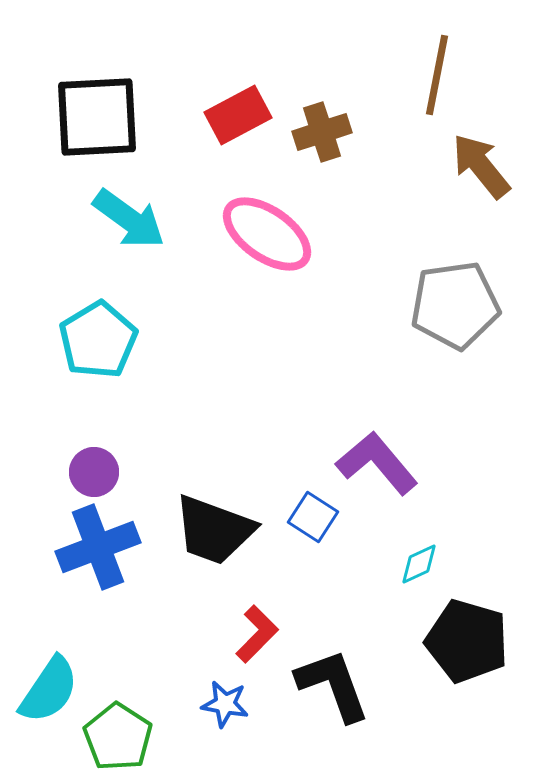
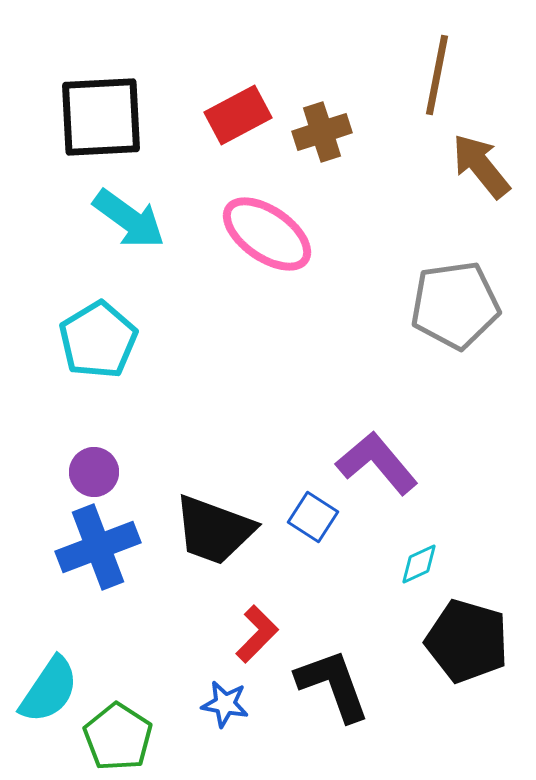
black square: moved 4 px right
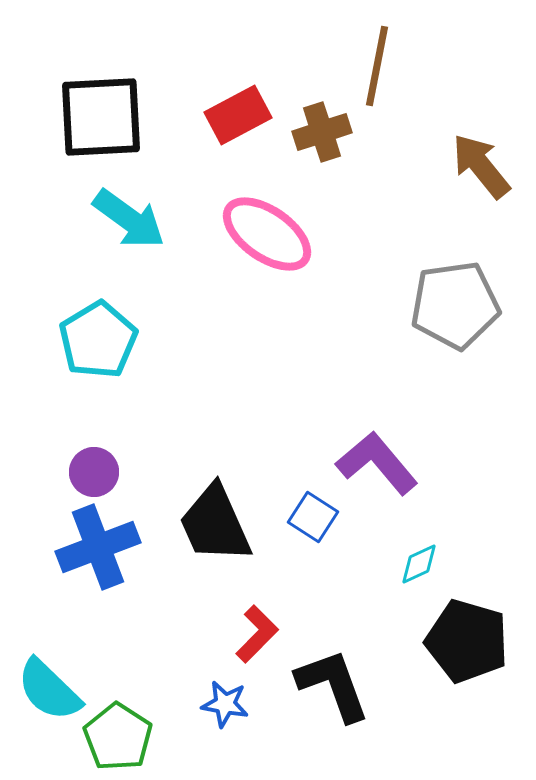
brown line: moved 60 px left, 9 px up
black trapezoid: moved 1 px right, 6 px up; rotated 46 degrees clockwise
cyan semicircle: rotated 100 degrees clockwise
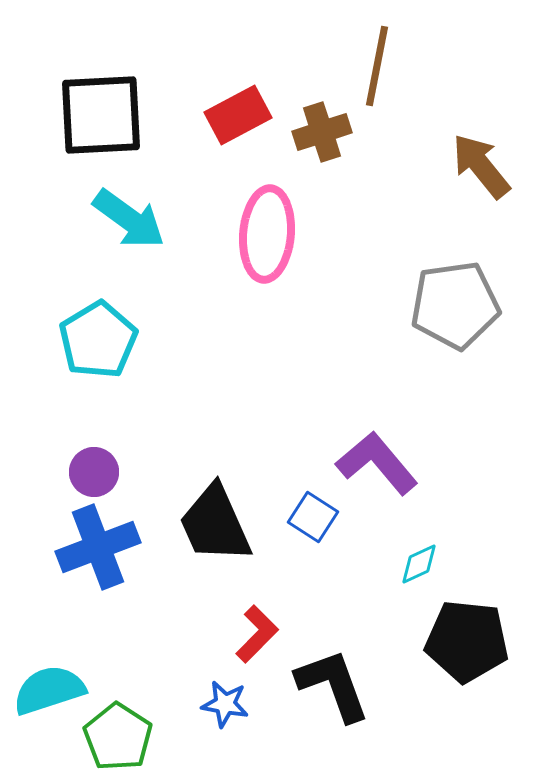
black square: moved 2 px up
pink ellipse: rotated 60 degrees clockwise
black pentagon: rotated 10 degrees counterclockwise
cyan semicircle: rotated 118 degrees clockwise
